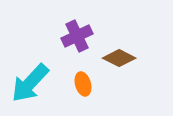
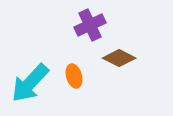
purple cross: moved 13 px right, 11 px up
orange ellipse: moved 9 px left, 8 px up
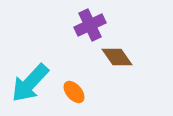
brown diamond: moved 2 px left, 1 px up; rotated 28 degrees clockwise
orange ellipse: moved 16 px down; rotated 25 degrees counterclockwise
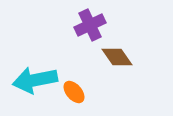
cyan arrow: moved 5 px right, 3 px up; rotated 36 degrees clockwise
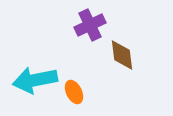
brown diamond: moved 5 px right, 2 px up; rotated 28 degrees clockwise
orange ellipse: rotated 15 degrees clockwise
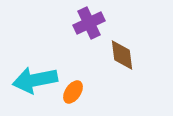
purple cross: moved 1 px left, 2 px up
orange ellipse: moved 1 px left; rotated 60 degrees clockwise
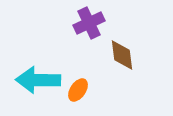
cyan arrow: moved 3 px right; rotated 12 degrees clockwise
orange ellipse: moved 5 px right, 2 px up
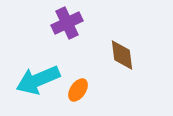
purple cross: moved 22 px left
cyan arrow: rotated 24 degrees counterclockwise
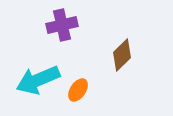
purple cross: moved 5 px left, 2 px down; rotated 12 degrees clockwise
brown diamond: rotated 52 degrees clockwise
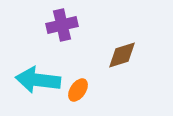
brown diamond: rotated 28 degrees clockwise
cyan arrow: rotated 30 degrees clockwise
